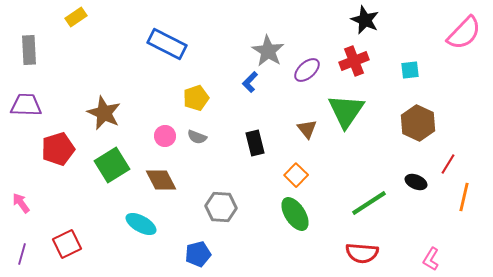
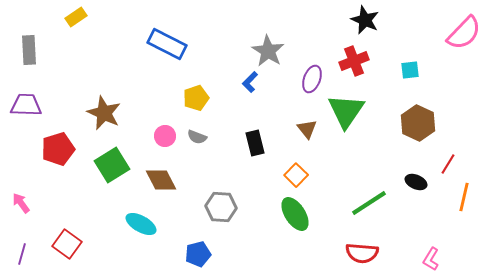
purple ellipse: moved 5 px right, 9 px down; rotated 28 degrees counterclockwise
red square: rotated 28 degrees counterclockwise
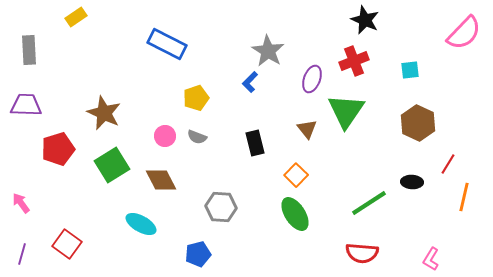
black ellipse: moved 4 px left; rotated 20 degrees counterclockwise
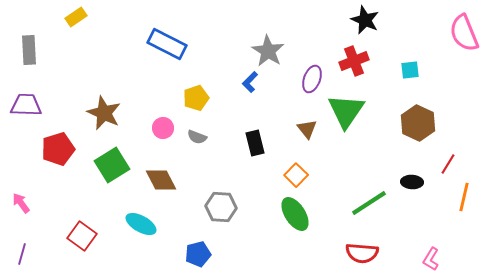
pink semicircle: rotated 114 degrees clockwise
pink circle: moved 2 px left, 8 px up
red square: moved 15 px right, 8 px up
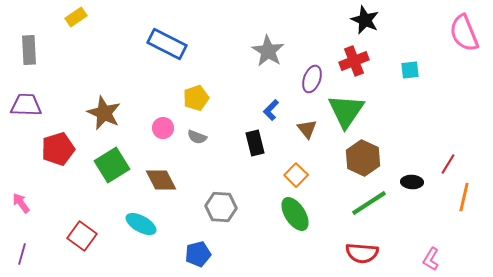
blue L-shape: moved 21 px right, 28 px down
brown hexagon: moved 55 px left, 35 px down
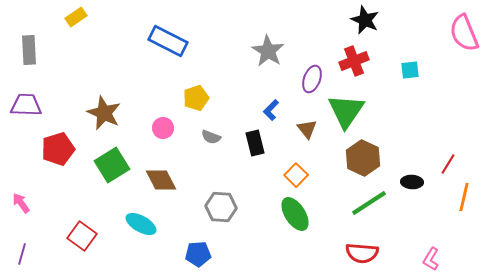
blue rectangle: moved 1 px right, 3 px up
gray semicircle: moved 14 px right
blue pentagon: rotated 10 degrees clockwise
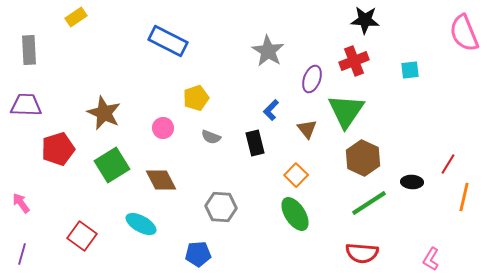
black star: rotated 20 degrees counterclockwise
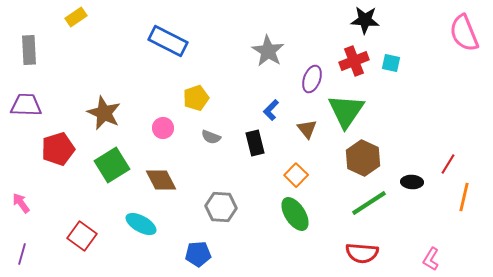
cyan square: moved 19 px left, 7 px up; rotated 18 degrees clockwise
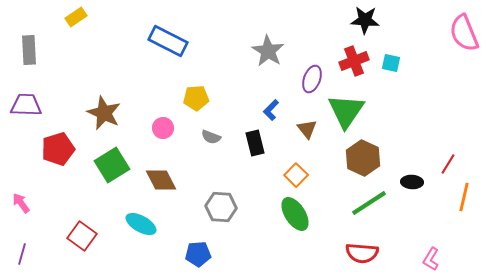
yellow pentagon: rotated 15 degrees clockwise
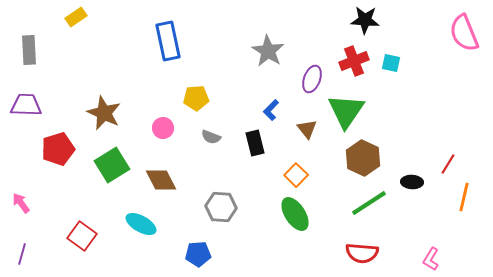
blue rectangle: rotated 51 degrees clockwise
